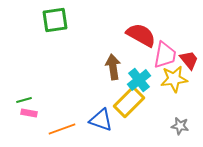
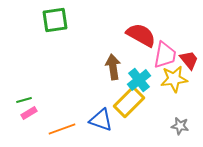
pink rectangle: rotated 42 degrees counterclockwise
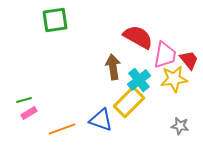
red semicircle: moved 3 px left, 2 px down
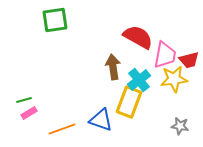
red trapezoid: rotated 115 degrees clockwise
yellow rectangle: rotated 24 degrees counterclockwise
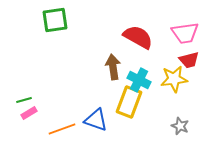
pink trapezoid: moved 20 px right, 22 px up; rotated 72 degrees clockwise
cyan cross: rotated 25 degrees counterclockwise
blue triangle: moved 5 px left
gray star: rotated 12 degrees clockwise
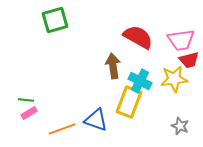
green square: rotated 8 degrees counterclockwise
pink trapezoid: moved 4 px left, 7 px down
brown arrow: moved 1 px up
cyan cross: moved 1 px right, 1 px down
green line: moved 2 px right; rotated 21 degrees clockwise
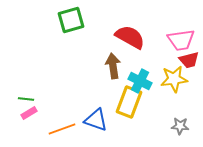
green square: moved 16 px right
red semicircle: moved 8 px left
green line: moved 1 px up
gray star: rotated 18 degrees counterclockwise
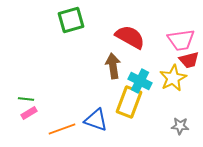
yellow star: moved 1 px left, 1 px up; rotated 20 degrees counterclockwise
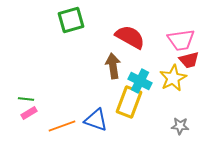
orange line: moved 3 px up
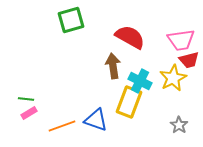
gray star: moved 1 px left, 1 px up; rotated 30 degrees clockwise
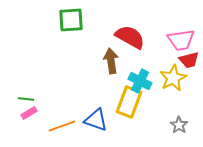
green square: rotated 12 degrees clockwise
brown arrow: moved 2 px left, 5 px up
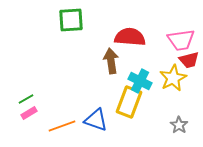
red semicircle: rotated 24 degrees counterclockwise
green line: rotated 35 degrees counterclockwise
